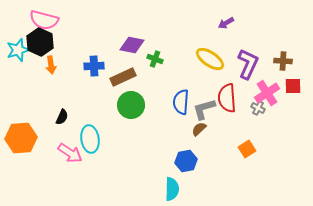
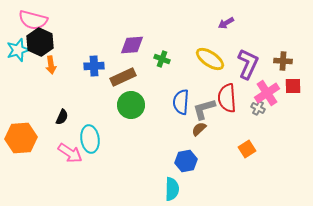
pink semicircle: moved 11 px left
purple diamond: rotated 15 degrees counterclockwise
green cross: moved 7 px right
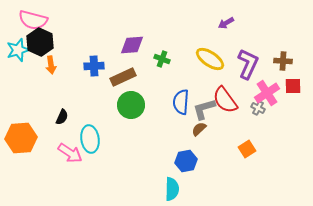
red semicircle: moved 2 px left, 2 px down; rotated 32 degrees counterclockwise
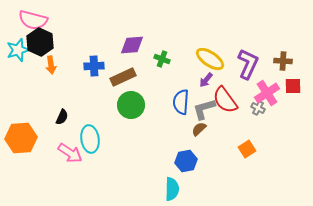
purple arrow: moved 20 px left, 57 px down; rotated 21 degrees counterclockwise
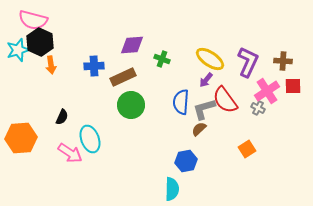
purple L-shape: moved 2 px up
pink cross: moved 2 px up
cyan ellipse: rotated 12 degrees counterclockwise
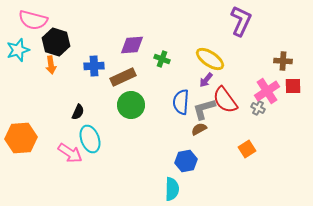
black hexagon: moved 16 px right; rotated 8 degrees counterclockwise
purple L-shape: moved 7 px left, 41 px up
black semicircle: moved 16 px right, 5 px up
brown semicircle: rotated 14 degrees clockwise
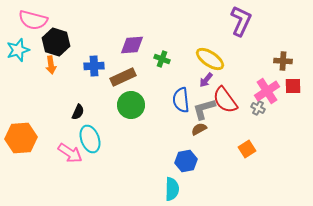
blue semicircle: moved 2 px up; rotated 10 degrees counterclockwise
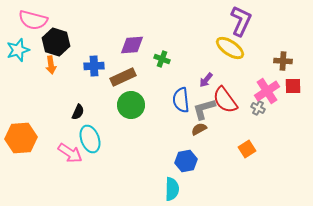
yellow ellipse: moved 20 px right, 11 px up
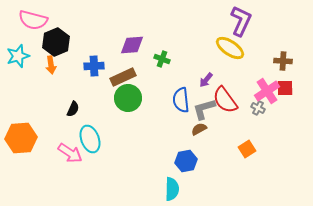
black hexagon: rotated 20 degrees clockwise
cyan star: moved 6 px down
red square: moved 8 px left, 2 px down
green circle: moved 3 px left, 7 px up
black semicircle: moved 5 px left, 3 px up
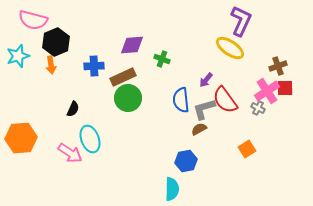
brown cross: moved 5 px left, 5 px down; rotated 24 degrees counterclockwise
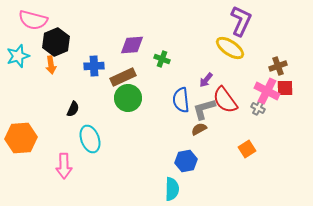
pink cross: rotated 30 degrees counterclockwise
pink arrow: moved 6 px left, 13 px down; rotated 55 degrees clockwise
